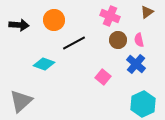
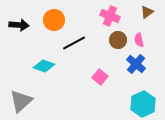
cyan diamond: moved 2 px down
pink square: moved 3 px left
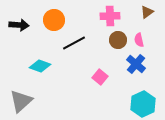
pink cross: rotated 24 degrees counterclockwise
cyan diamond: moved 4 px left
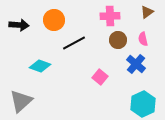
pink semicircle: moved 4 px right, 1 px up
